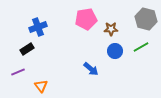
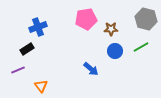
purple line: moved 2 px up
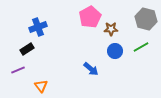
pink pentagon: moved 4 px right, 2 px up; rotated 20 degrees counterclockwise
